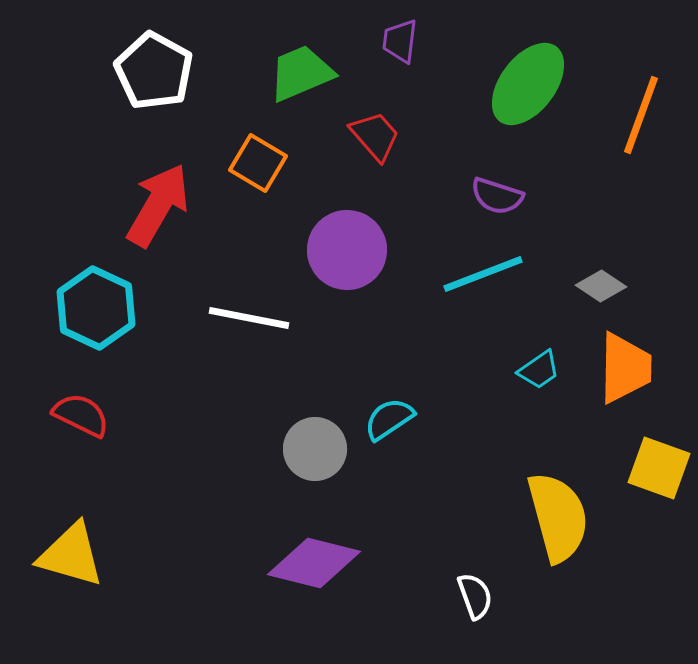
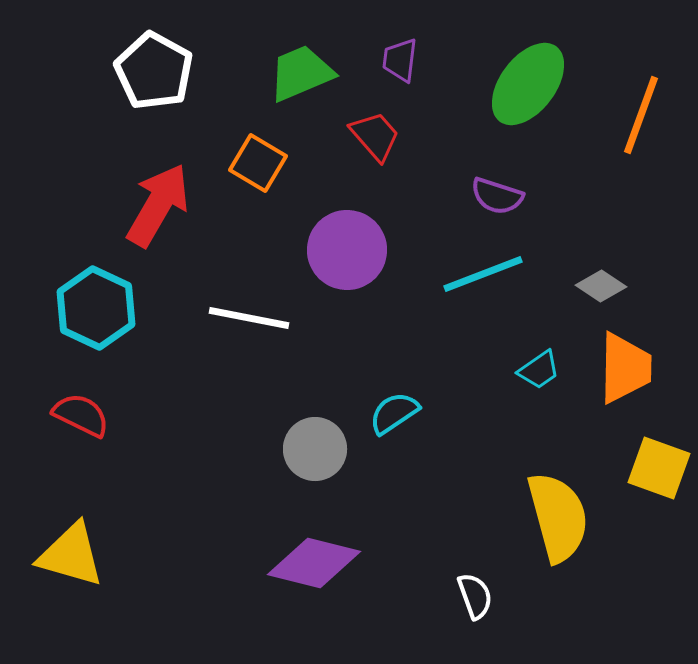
purple trapezoid: moved 19 px down
cyan semicircle: moved 5 px right, 6 px up
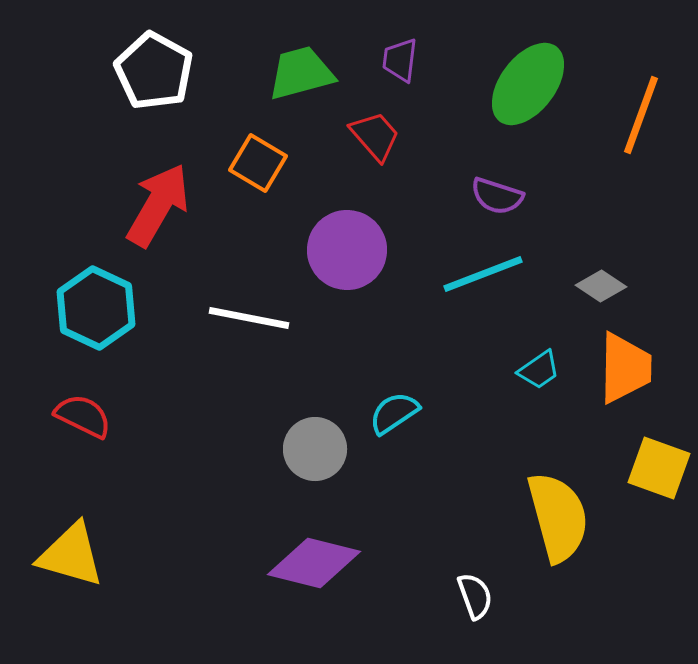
green trapezoid: rotated 8 degrees clockwise
red semicircle: moved 2 px right, 1 px down
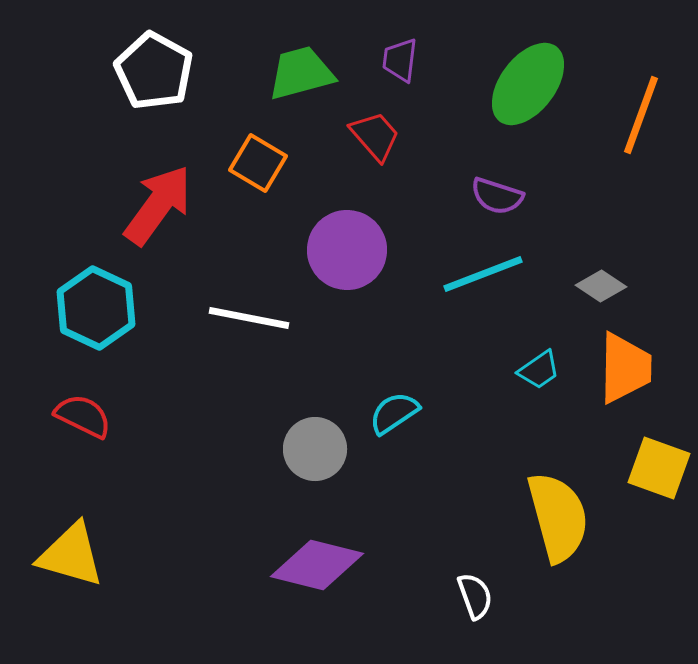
red arrow: rotated 6 degrees clockwise
purple diamond: moved 3 px right, 2 px down
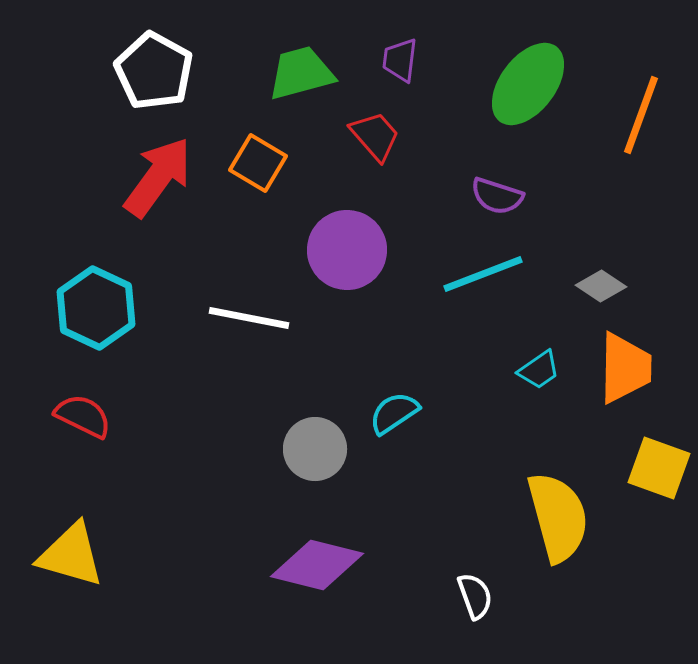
red arrow: moved 28 px up
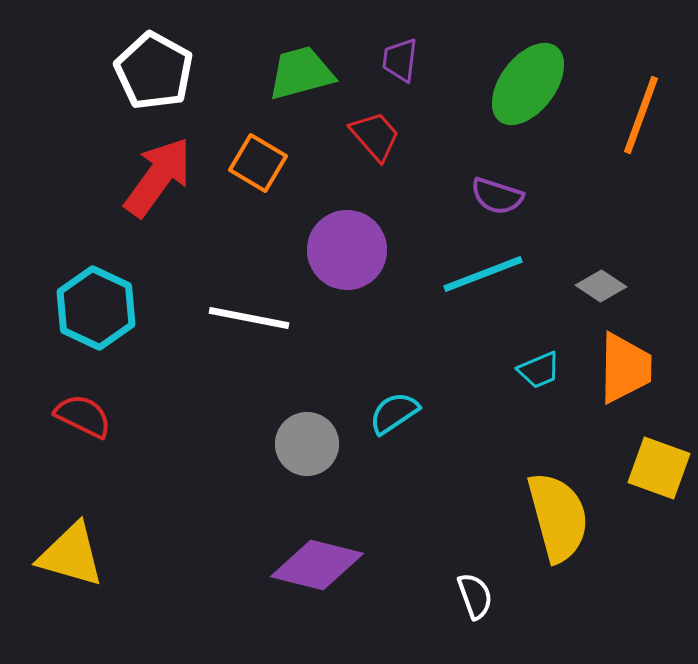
cyan trapezoid: rotated 12 degrees clockwise
gray circle: moved 8 px left, 5 px up
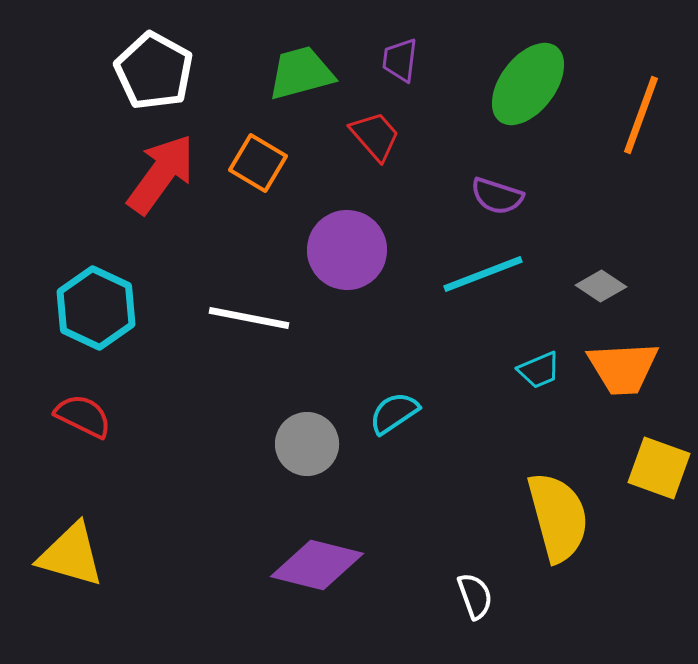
red arrow: moved 3 px right, 3 px up
orange trapezoid: moved 2 px left; rotated 86 degrees clockwise
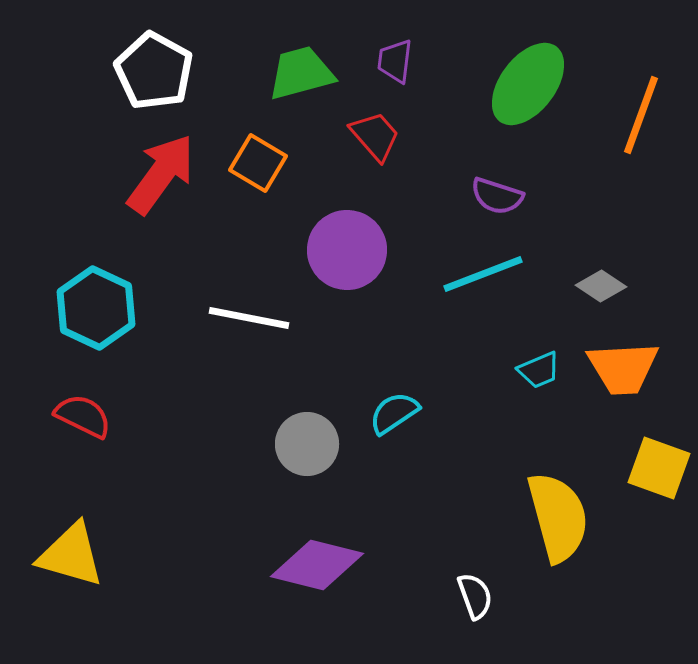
purple trapezoid: moved 5 px left, 1 px down
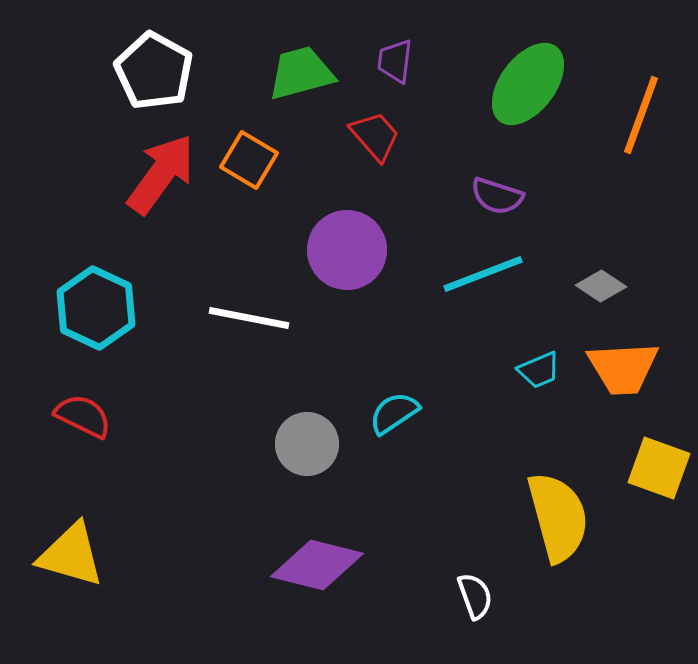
orange square: moved 9 px left, 3 px up
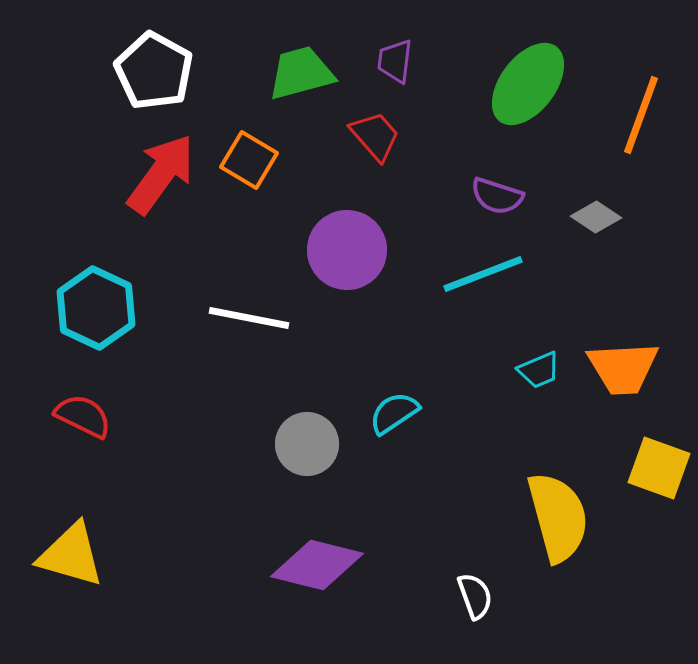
gray diamond: moved 5 px left, 69 px up
